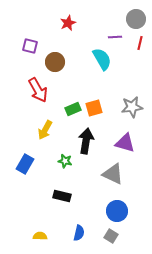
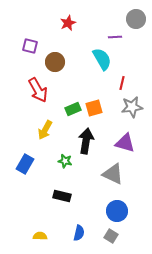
red line: moved 18 px left, 40 px down
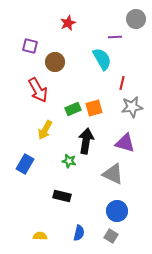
green star: moved 4 px right
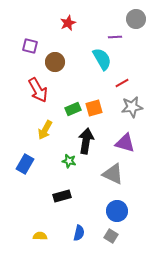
red line: rotated 48 degrees clockwise
black rectangle: rotated 30 degrees counterclockwise
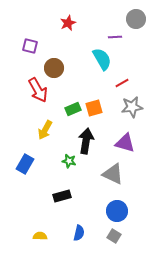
brown circle: moved 1 px left, 6 px down
gray square: moved 3 px right
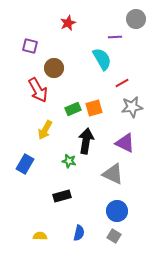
purple triangle: rotated 10 degrees clockwise
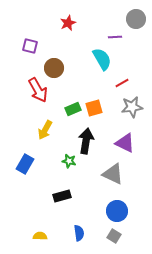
blue semicircle: rotated 21 degrees counterclockwise
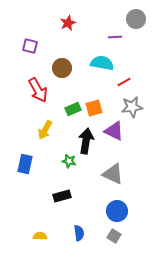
cyan semicircle: moved 4 px down; rotated 50 degrees counterclockwise
brown circle: moved 8 px right
red line: moved 2 px right, 1 px up
purple triangle: moved 11 px left, 12 px up
blue rectangle: rotated 18 degrees counterclockwise
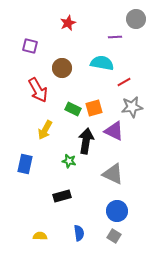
green rectangle: rotated 49 degrees clockwise
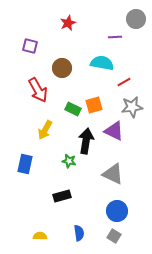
orange square: moved 3 px up
